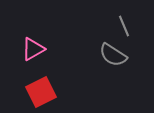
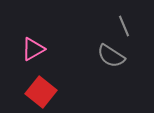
gray semicircle: moved 2 px left, 1 px down
red square: rotated 24 degrees counterclockwise
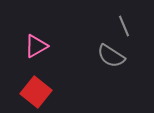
pink triangle: moved 3 px right, 3 px up
red square: moved 5 px left
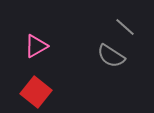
gray line: moved 1 px right, 1 px down; rotated 25 degrees counterclockwise
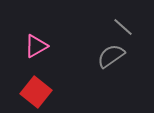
gray line: moved 2 px left
gray semicircle: rotated 112 degrees clockwise
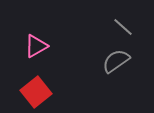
gray semicircle: moved 5 px right, 5 px down
red square: rotated 12 degrees clockwise
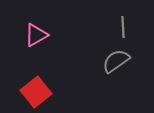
gray line: rotated 45 degrees clockwise
pink triangle: moved 11 px up
